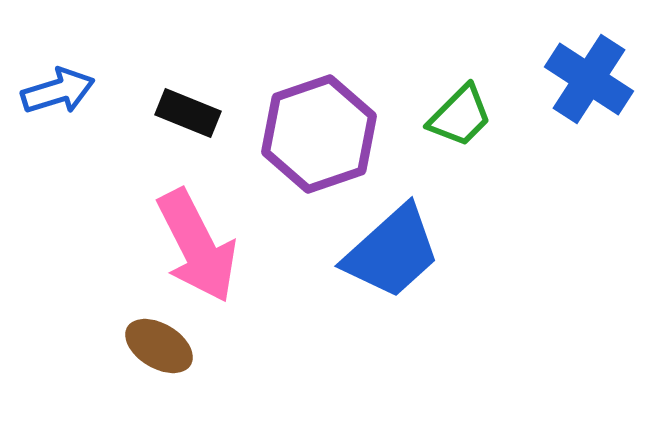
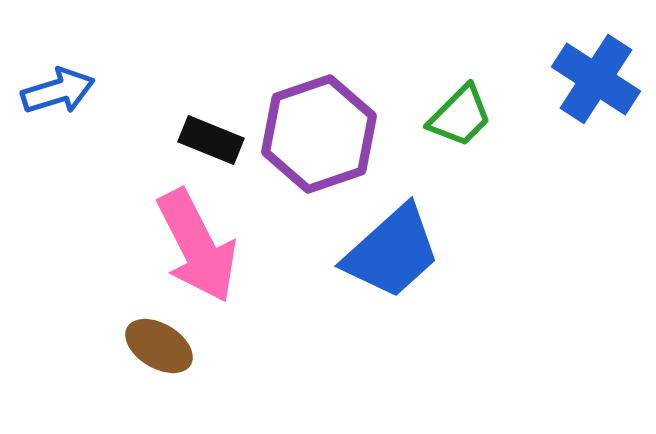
blue cross: moved 7 px right
black rectangle: moved 23 px right, 27 px down
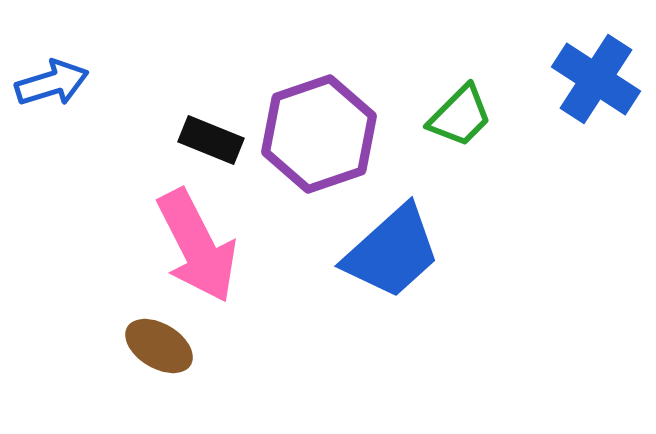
blue arrow: moved 6 px left, 8 px up
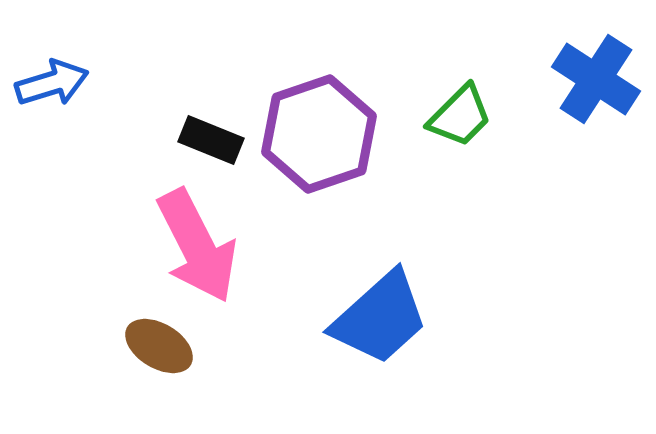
blue trapezoid: moved 12 px left, 66 px down
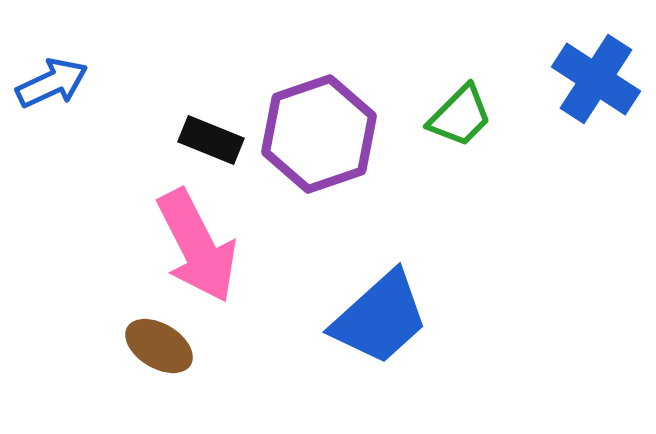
blue arrow: rotated 8 degrees counterclockwise
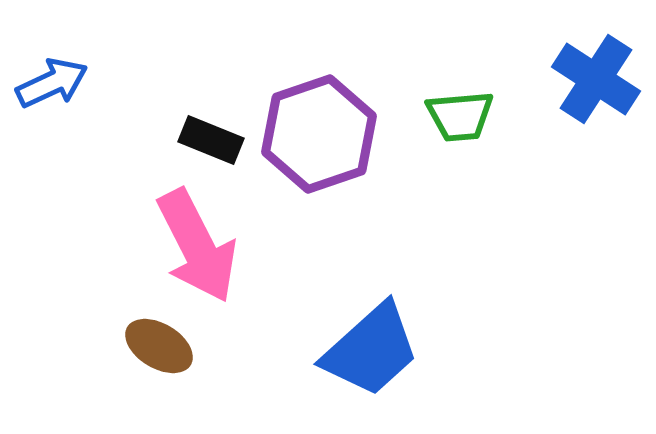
green trapezoid: rotated 40 degrees clockwise
blue trapezoid: moved 9 px left, 32 px down
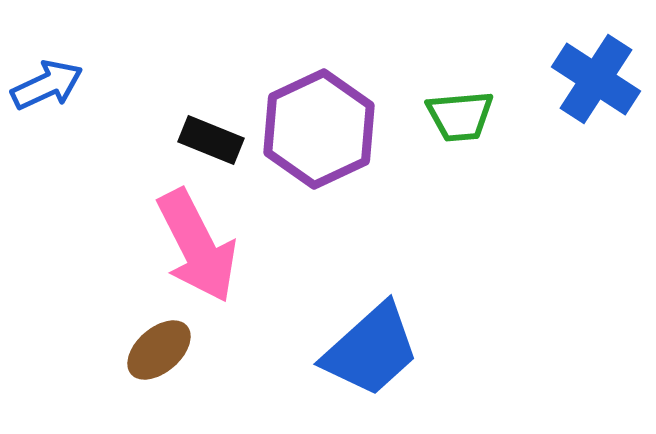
blue arrow: moved 5 px left, 2 px down
purple hexagon: moved 5 px up; rotated 6 degrees counterclockwise
brown ellipse: moved 4 px down; rotated 72 degrees counterclockwise
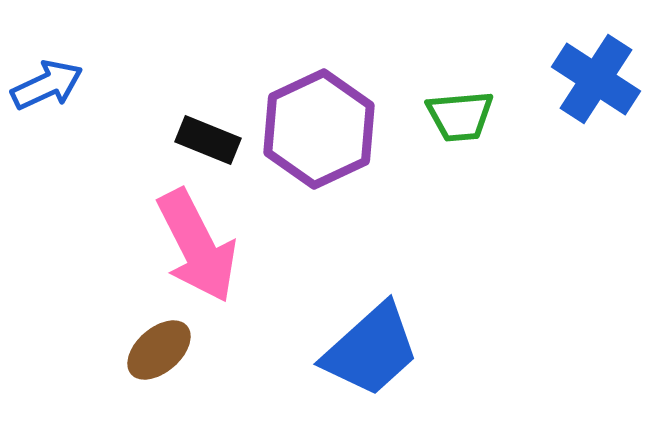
black rectangle: moved 3 px left
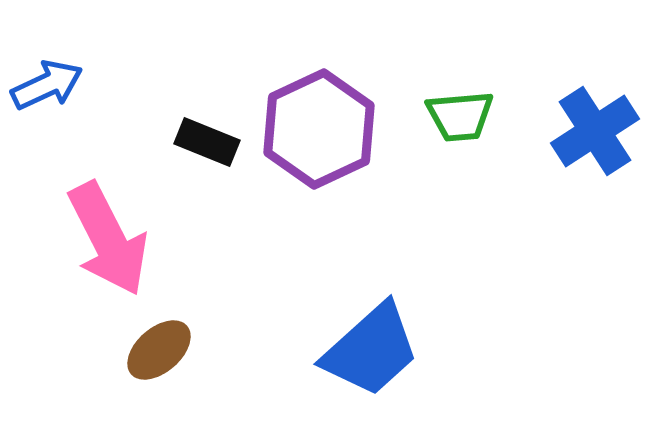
blue cross: moved 1 px left, 52 px down; rotated 24 degrees clockwise
black rectangle: moved 1 px left, 2 px down
pink arrow: moved 89 px left, 7 px up
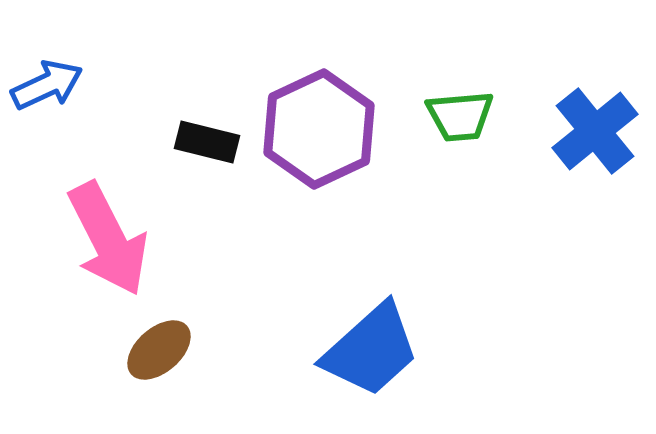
blue cross: rotated 6 degrees counterclockwise
black rectangle: rotated 8 degrees counterclockwise
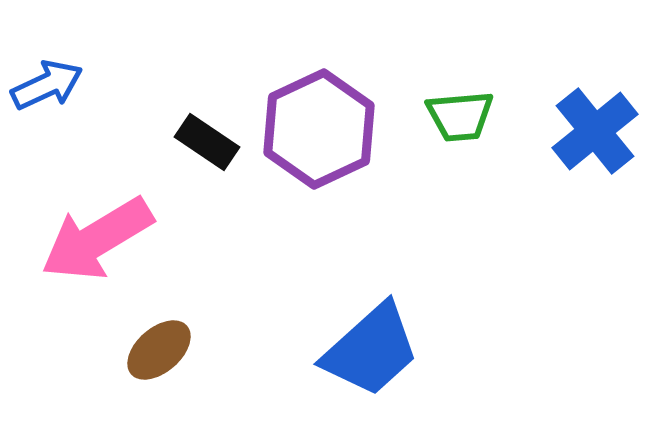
black rectangle: rotated 20 degrees clockwise
pink arrow: moved 11 px left; rotated 86 degrees clockwise
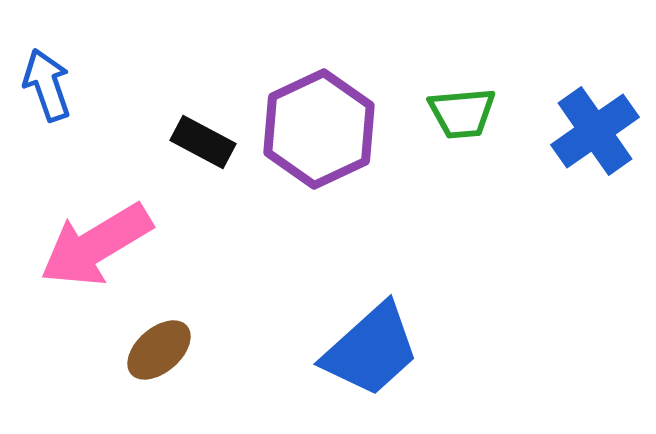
blue arrow: rotated 84 degrees counterclockwise
green trapezoid: moved 2 px right, 3 px up
blue cross: rotated 4 degrees clockwise
black rectangle: moved 4 px left; rotated 6 degrees counterclockwise
pink arrow: moved 1 px left, 6 px down
